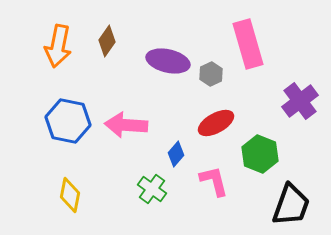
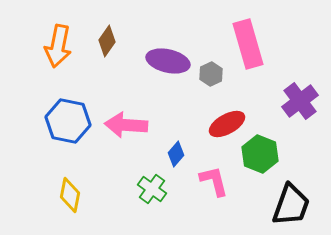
red ellipse: moved 11 px right, 1 px down
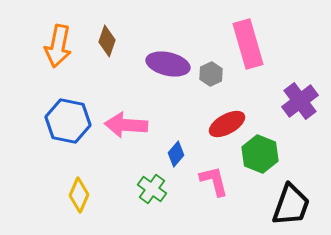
brown diamond: rotated 16 degrees counterclockwise
purple ellipse: moved 3 px down
yellow diamond: moved 9 px right; rotated 12 degrees clockwise
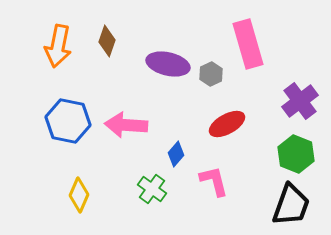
green hexagon: moved 36 px right
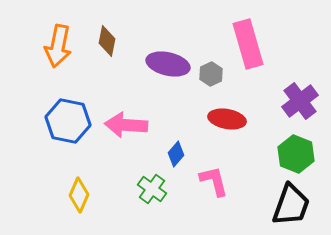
brown diamond: rotated 8 degrees counterclockwise
red ellipse: moved 5 px up; rotated 39 degrees clockwise
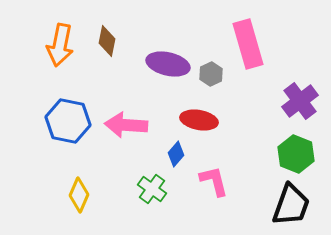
orange arrow: moved 2 px right, 1 px up
red ellipse: moved 28 px left, 1 px down
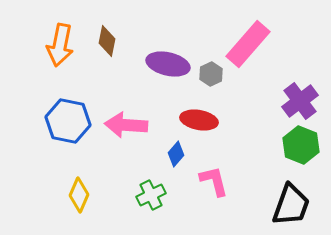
pink rectangle: rotated 57 degrees clockwise
green hexagon: moved 5 px right, 9 px up
green cross: moved 1 px left, 6 px down; rotated 28 degrees clockwise
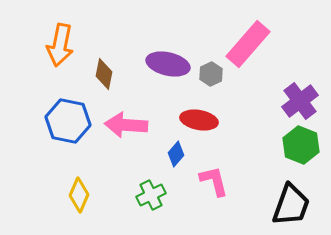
brown diamond: moved 3 px left, 33 px down
